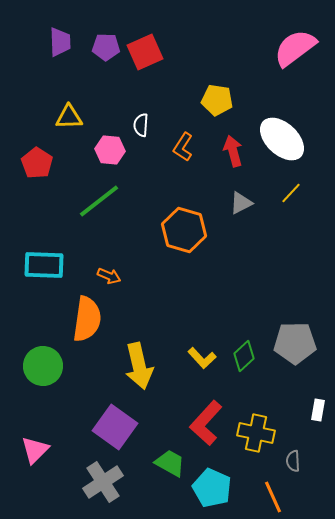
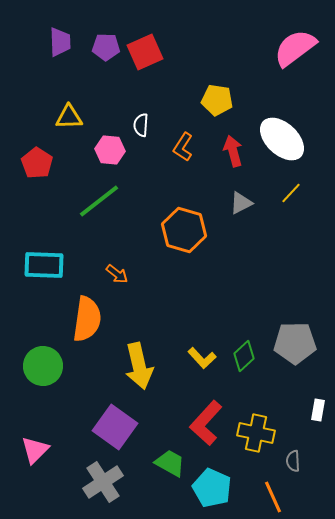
orange arrow: moved 8 px right, 2 px up; rotated 15 degrees clockwise
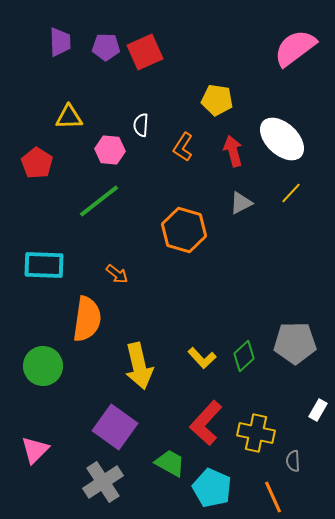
white rectangle: rotated 20 degrees clockwise
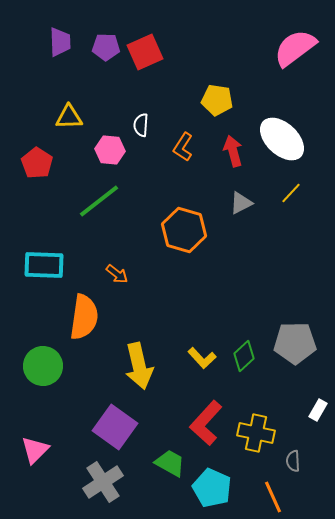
orange semicircle: moved 3 px left, 2 px up
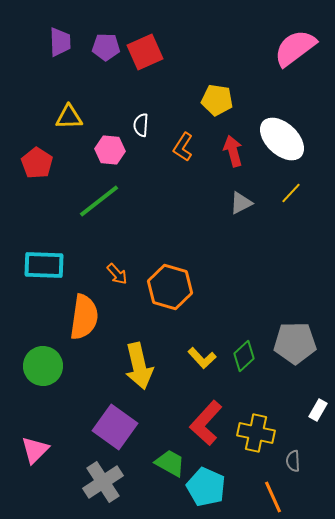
orange hexagon: moved 14 px left, 57 px down
orange arrow: rotated 10 degrees clockwise
cyan pentagon: moved 6 px left, 1 px up
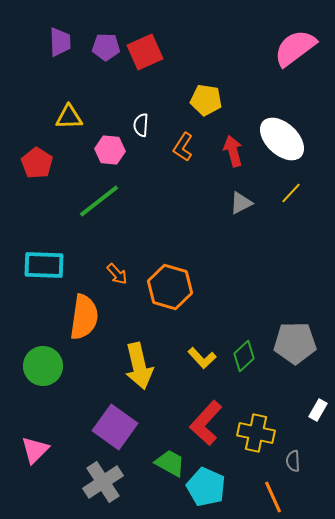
yellow pentagon: moved 11 px left
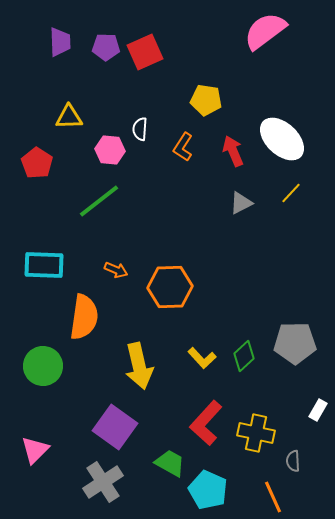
pink semicircle: moved 30 px left, 17 px up
white semicircle: moved 1 px left, 4 px down
red arrow: rotated 8 degrees counterclockwise
orange arrow: moved 1 px left, 4 px up; rotated 25 degrees counterclockwise
orange hexagon: rotated 18 degrees counterclockwise
cyan pentagon: moved 2 px right, 3 px down
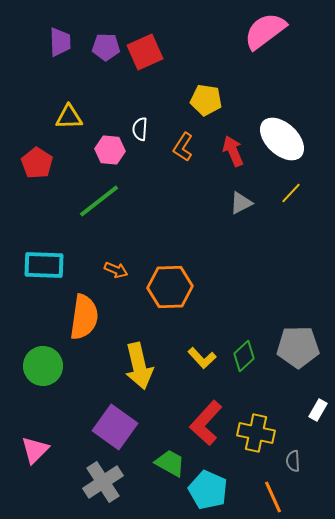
gray pentagon: moved 3 px right, 4 px down
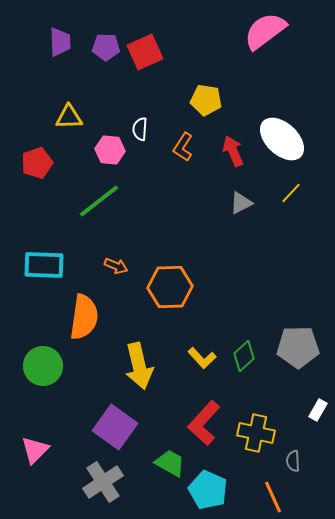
red pentagon: rotated 20 degrees clockwise
orange arrow: moved 4 px up
red L-shape: moved 2 px left
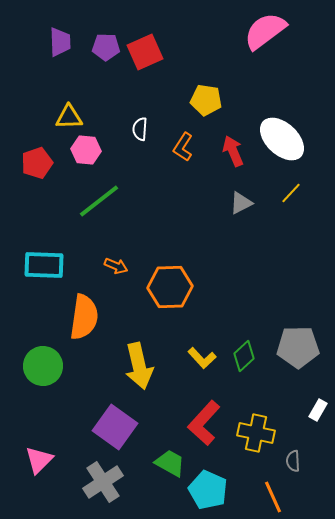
pink hexagon: moved 24 px left
pink triangle: moved 4 px right, 10 px down
